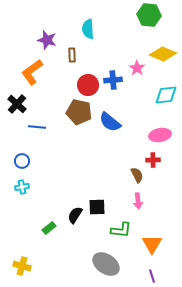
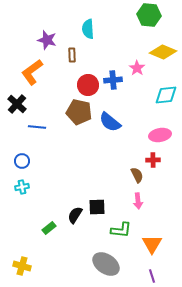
yellow diamond: moved 2 px up
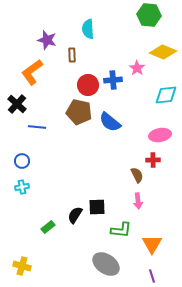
green rectangle: moved 1 px left, 1 px up
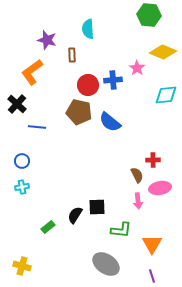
pink ellipse: moved 53 px down
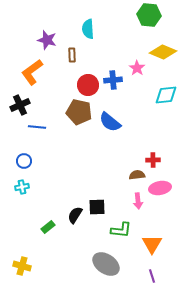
black cross: moved 3 px right, 1 px down; rotated 24 degrees clockwise
blue circle: moved 2 px right
brown semicircle: rotated 70 degrees counterclockwise
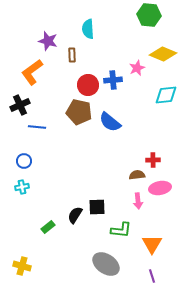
purple star: moved 1 px right, 1 px down
yellow diamond: moved 2 px down
pink star: rotated 14 degrees clockwise
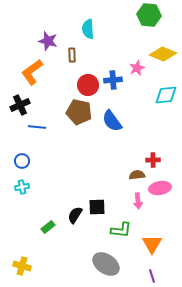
blue semicircle: moved 2 px right, 1 px up; rotated 15 degrees clockwise
blue circle: moved 2 px left
